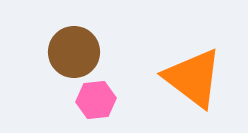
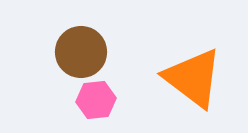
brown circle: moved 7 px right
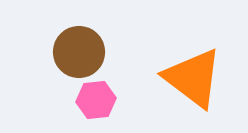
brown circle: moved 2 px left
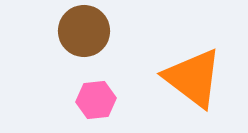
brown circle: moved 5 px right, 21 px up
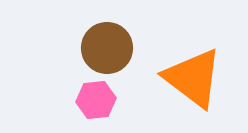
brown circle: moved 23 px right, 17 px down
